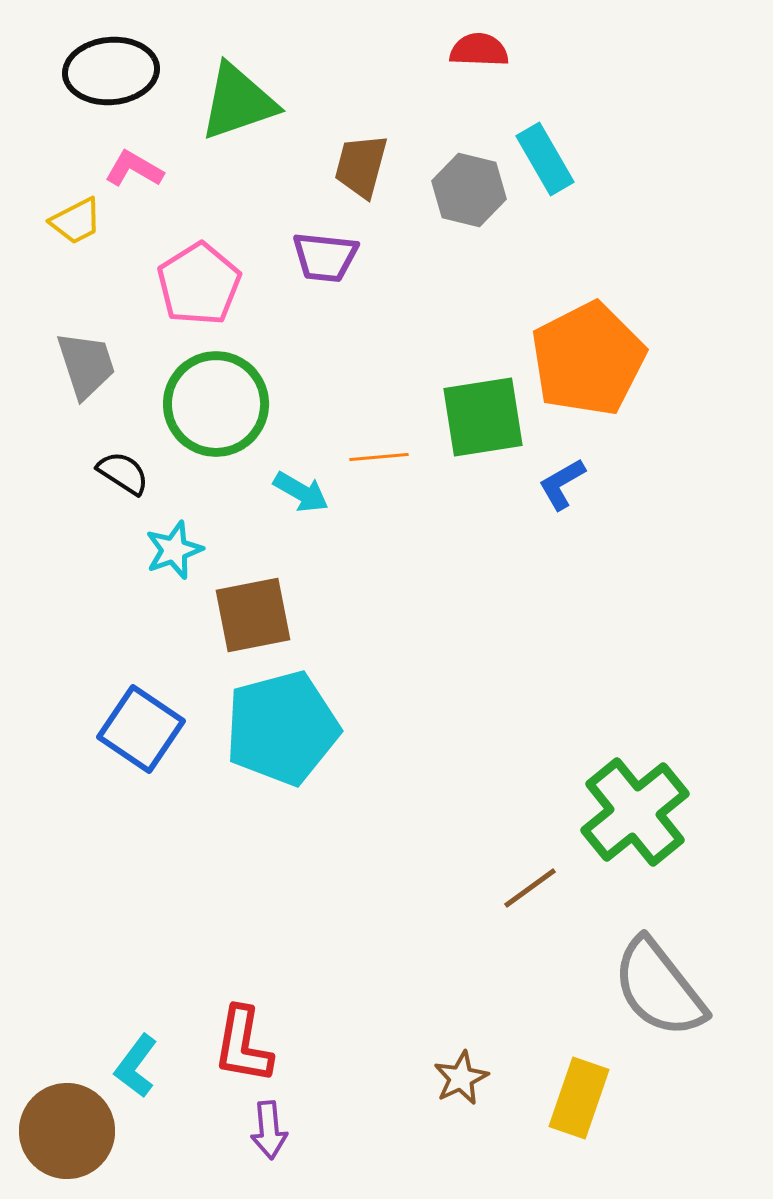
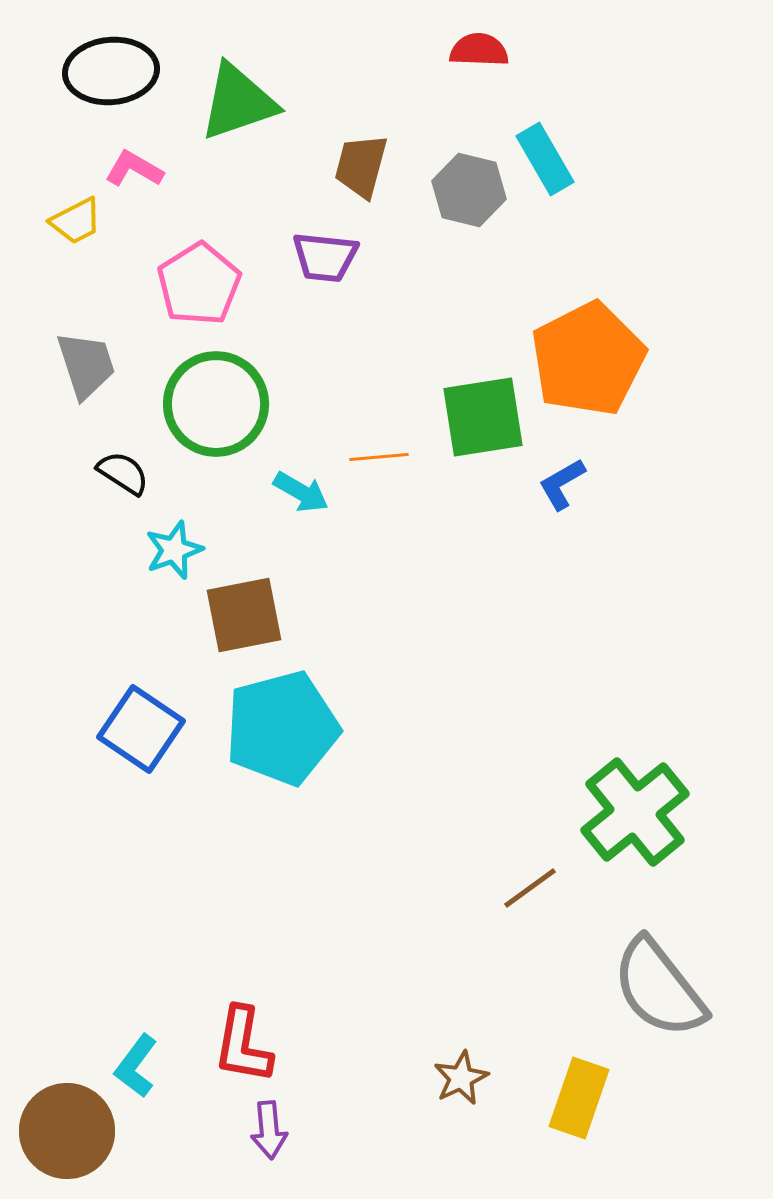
brown square: moved 9 px left
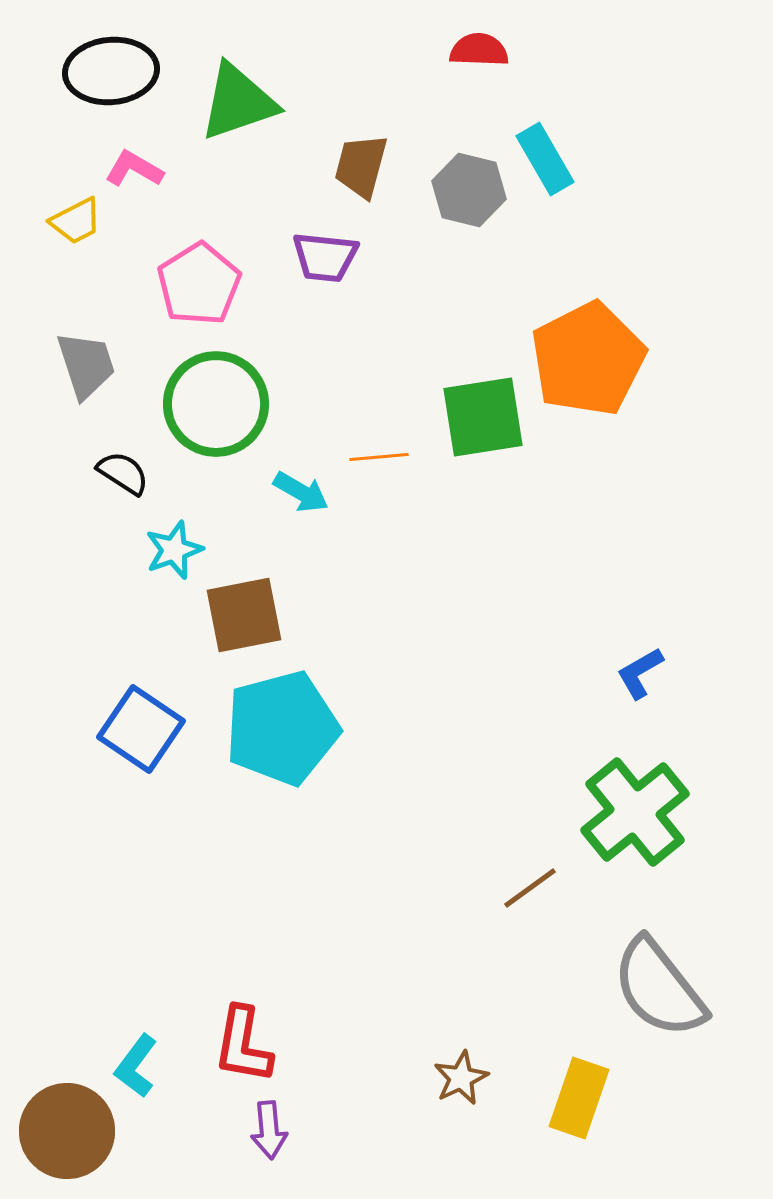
blue L-shape: moved 78 px right, 189 px down
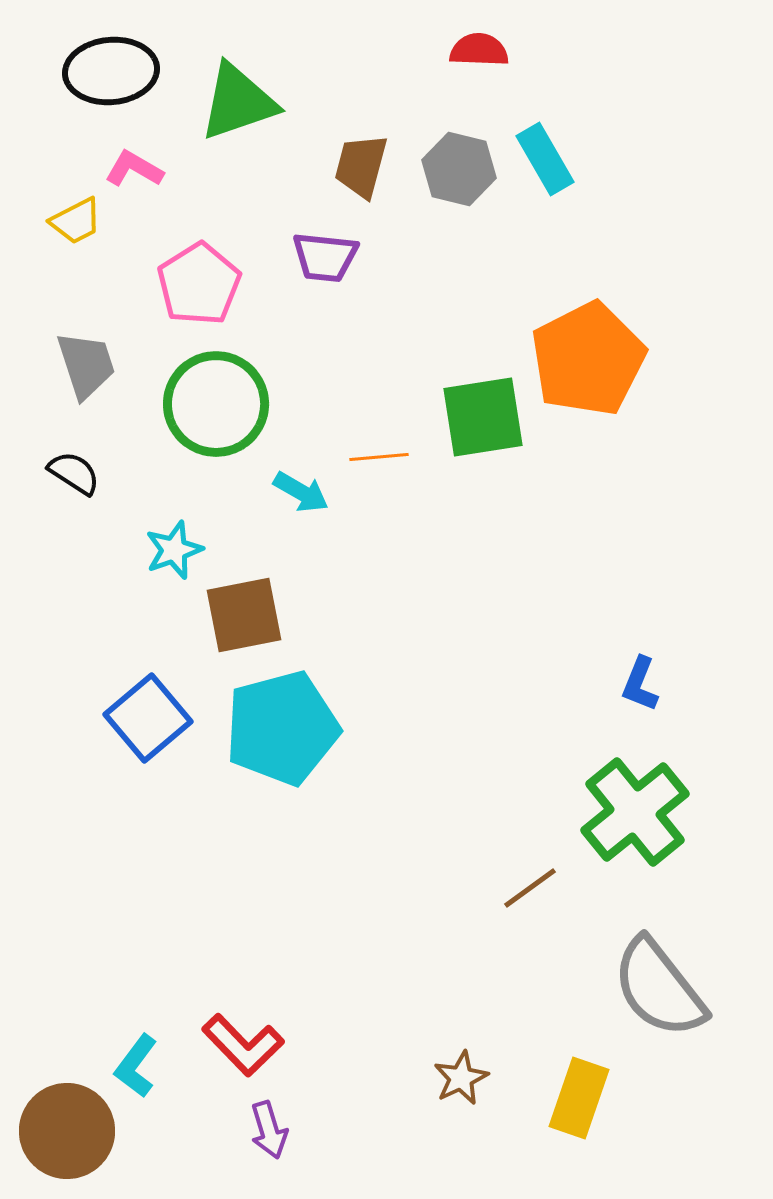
gray hexagon: moved 10 px left, 21 px up
black semicircle: moved 49 px left
blue L-shape: moved 11 px down; rotated 38 degrees counterclockwise
blue square: moved 7 px right, 11 px up; rotated 16 degrees clockwise
red L-shape: rotated 54 degrees counterclockwise
purple arrow: rotated 12 degrees counterclockwise
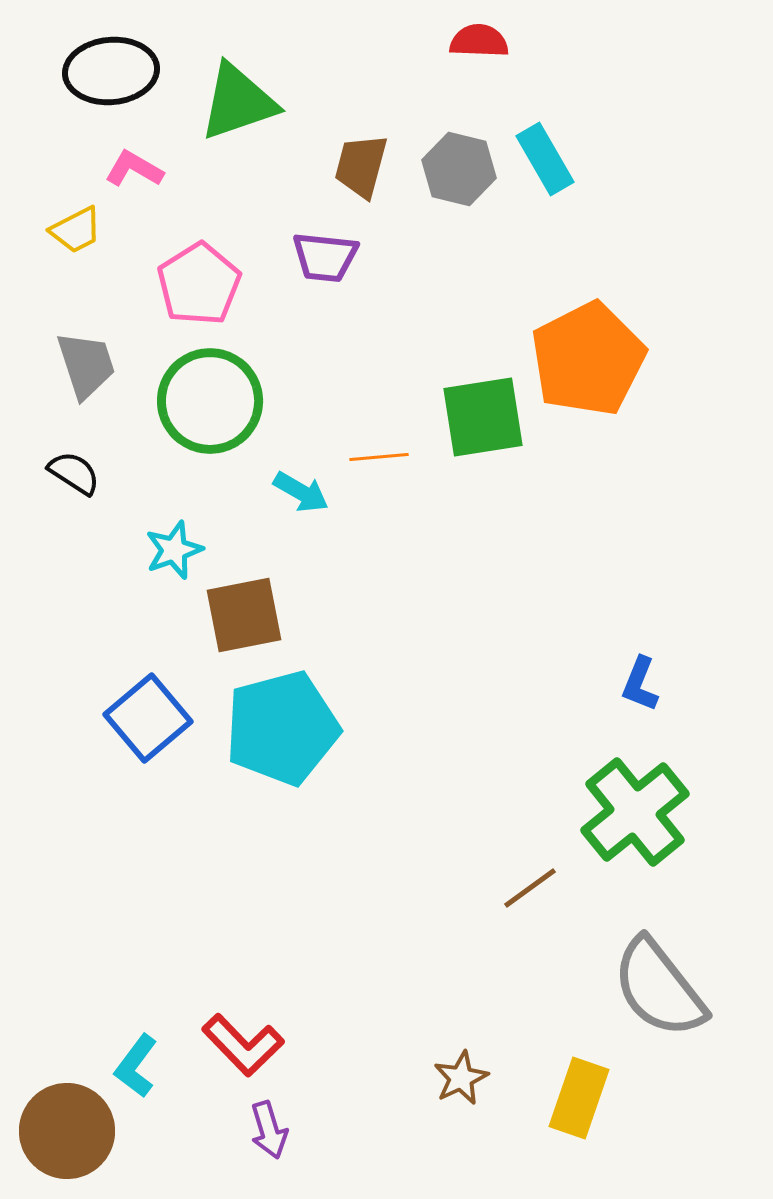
red semicircle: moved 9 px up
yellow trapezoid: moved 9 px down
green circle: moved 6 px left, 3 px up
